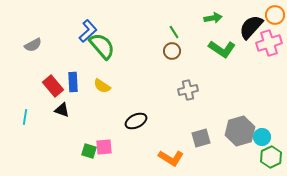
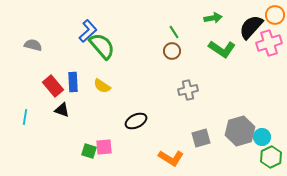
gray semicircle: rotated 138 degrees counterclockwise
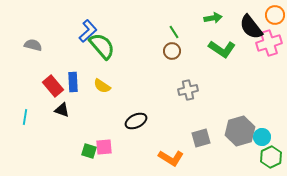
black semicircle: rotated 80 degrees counterclockwise
